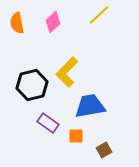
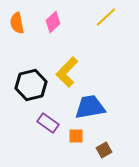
yellow line: moved 7 px right, 2 px down
black hexagon: moved 1 px left
blue trapezoid: moved 1 px down
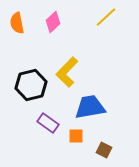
brown square: rotated 35 degrees counterclockwise
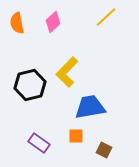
black hexagon: moved 1 px left
purple rectangle: moved 9 px left, 20 px down
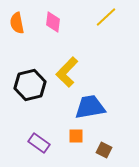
pink diamond: rotated 40 degrees counterclockwise
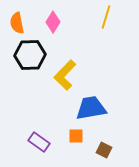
yellow line: rotated 30 degrees counterclockwise
pink diamond: rotated 25 degrees clockwise
yellow L-shape: moved 2 px left, 3 px down
black hexagon: moved 30 px up; rotated 12 degrees clockwise
blue trapezoid: moved 1 px right, 1 px down
purple rectangle: moved 1 px up
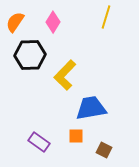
orange semicircle: moved 2 px left, 1 px up; rotated 45 degrees clockwise
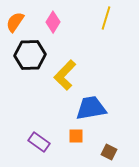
yellow line: moved 1 px down
brown square: moved 5 px right, 2 px down
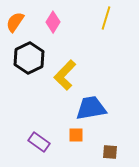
black hexagon: moved 1 px left, 3 px down; rotated 24 degrees counterclockwise
orange square: moved 1 px up
brown square: moved 1 px right; rotated 21 degrees counterclockwise
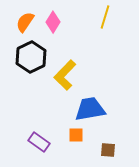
yellow line: moved 1 px left, 1 px up
orange semicircle: moved 10 px right
black hexagon: moved 2 px right, 1 px up
blue trapezoid: moved 1 px left, 1 px down
brown square: moved 2 px left, 2 px up
